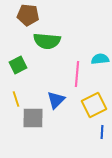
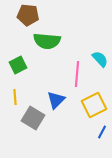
cyan semicircle: rotated 54 degrees clockwise
yellow line: moved 1 px left, 2 px up; rotated 14 degrees clockwise
gray square: rotated 30 degrees clockwise
blue line: rotated 24 degrees clockwise
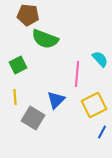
green semicircle: moved 2 px left, 2 px up; rotated 16 degrees clockwise
